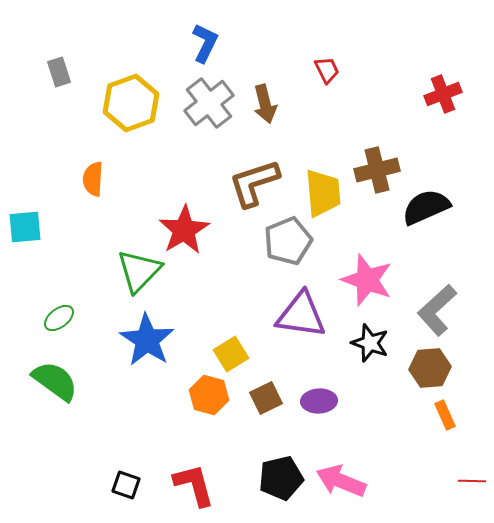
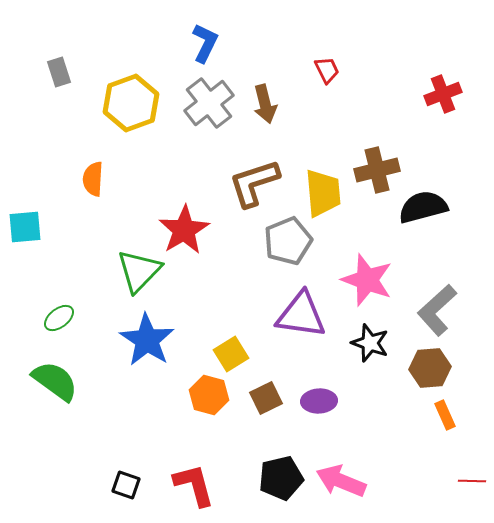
black semicircle: moved 3 px left; rotated 9 degrees clockwise
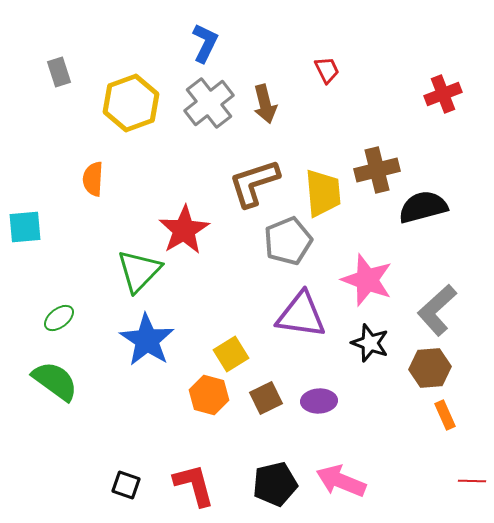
black pentagon: moved 6 px left, 6 px down
